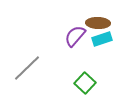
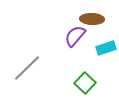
brown ellipse: moved 6 px left, 4 px up
cyan rectangle: moved 4 px right, 9 px down
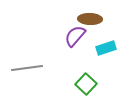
brown ellipse: moved 2 px left
gray line: rotated 36 degrees clockwise
green square: moved 1 px right, 1 px down
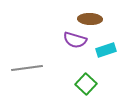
purple semicircle: moved 4 px down; rotated 115 degrees counterclockwise
cyan rectangle: moved 2 px down
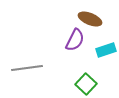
brown ellipse: rotated 20 degrees clockwise
purple semicircle: rotated 80 degrees counterclockwise
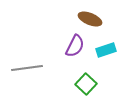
purple semicircle: moved 6 px down
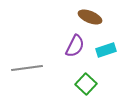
brown ellipse: moved 2 px up
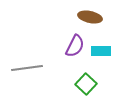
brown ellipse: rotated 10 degrees counterclockwise
cyan rectangle: moved 5 px left, 1 px down; rotated 18 degrees clockwise
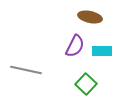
cyan rectangle: moved 1 px right
gray line: moved 1 px left, 2 px down; rotated 20 degrees clockwise
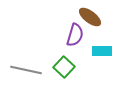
brown ellipse: rotated 25 degrees clockwise
purple semicircle: moved 11 px up; rotated 10 degrees counterclockwise
green square: moved 22 px left, 17 px up
